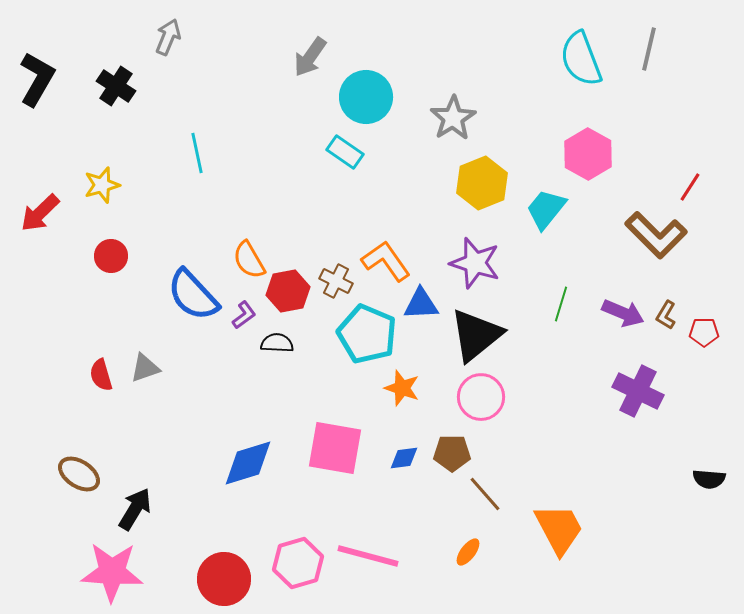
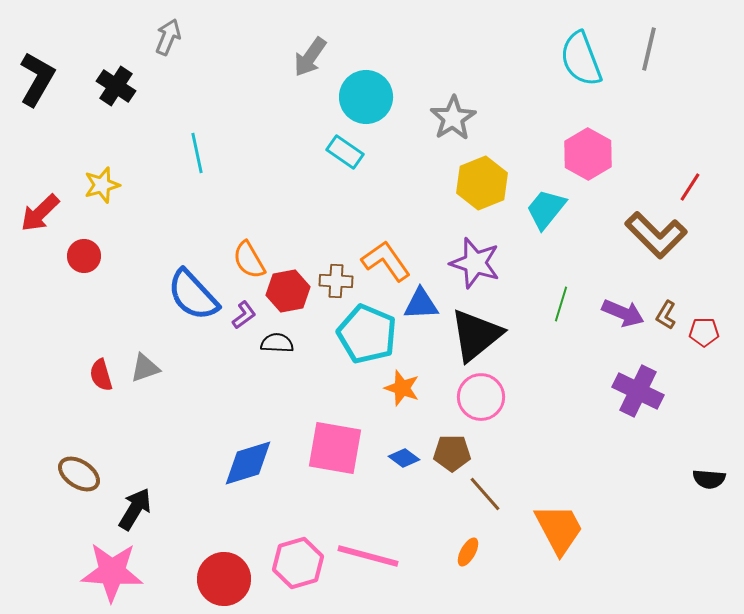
red circle at (111, 256): moved 27 px left
brown cross at (336, 281): rotated 24 degrees counterclockwise
blue diamond at (404, 458): rotated 44 degrees clockwise
orange ellipse at (468, 552): rotated 8 degrees counterclockwise
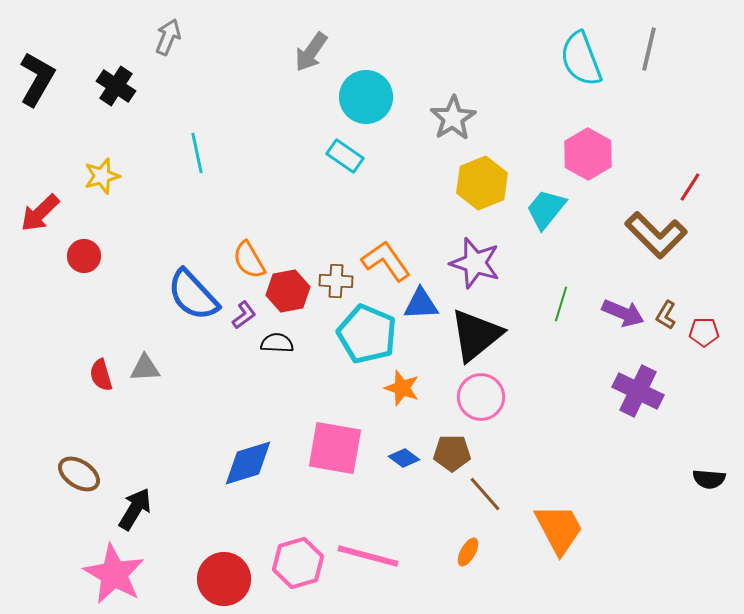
gray arrow at (310, 57): moved 1 px right, 5 px up
cyan rectangle at (345, 152): moved 4 px down
yellow star at (102, 185): moved 9 px up
gray triangle at (145, 368): rotated 16 degrees clockwise
pink star at (112, 572): moved 2 px right, 2 px down; rotated 26 degrees clockwise
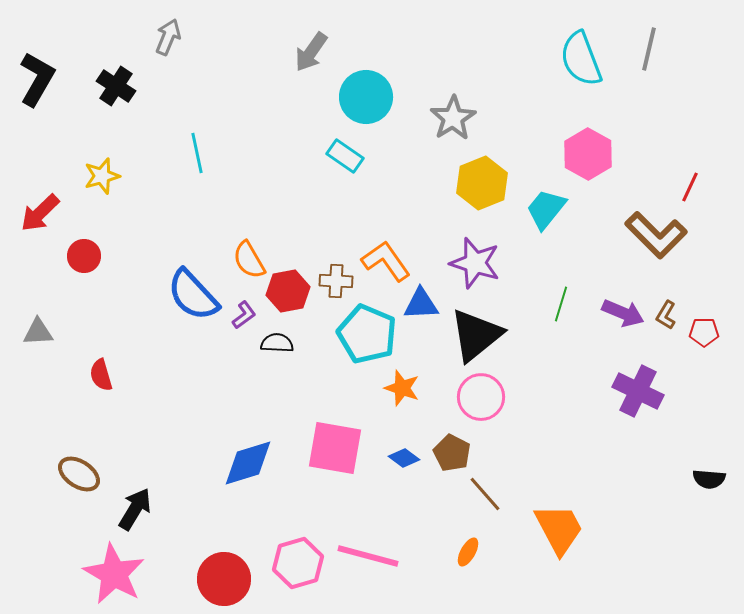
red line at (690, 187): rotated 8 degrees counterclockwise
gray triangle at (145, 368): moved 107 px left, 36 px up
brown pentagon at (452, 453): rotated 27 degrees clockwise
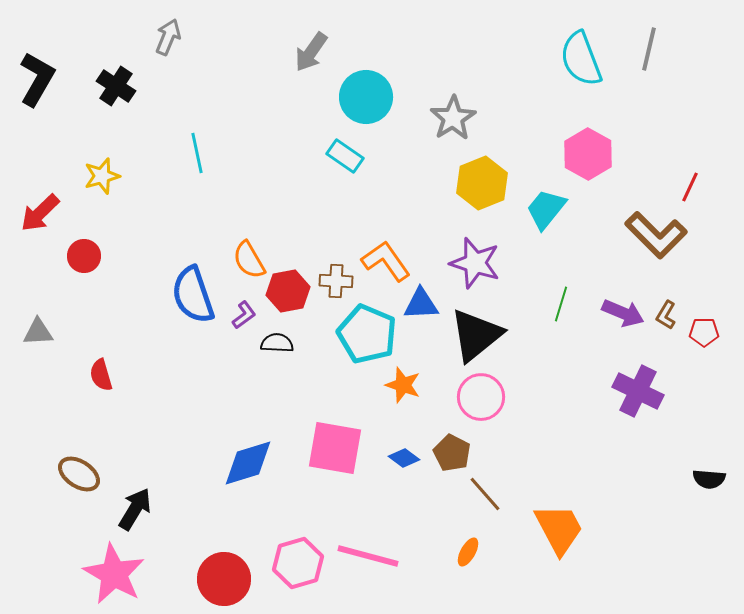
blue semicircle at (193, 295): rotated 24 degrees clockwise
orange star at (402, 388): moved 1 px right, 3 px up
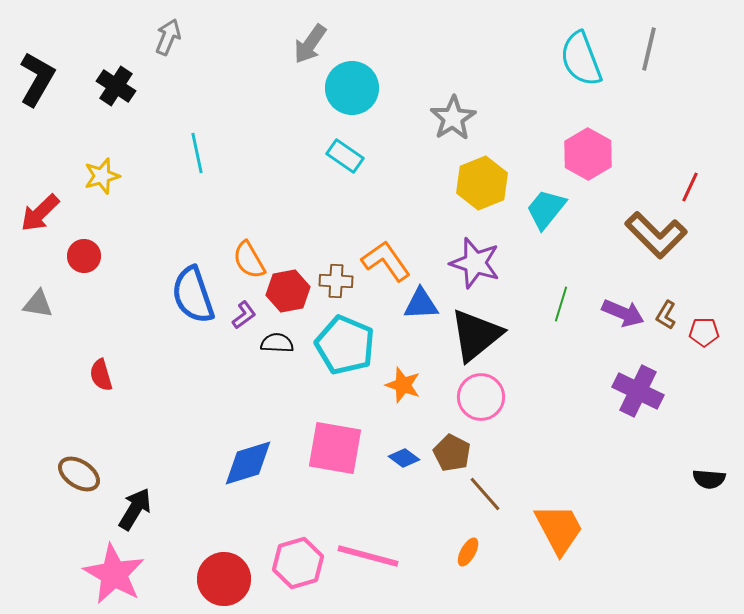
gray arrow at (311, 52): moved 1 px left, 8 px up
cyan circle at (366, 97): moved 14 px left, 9 px up
gray triangle at (38, 332): moved 28 px up; rotated 12 degrees clockwise
cyan pentagon at (367, 334): moved 22 px left, 11 px down
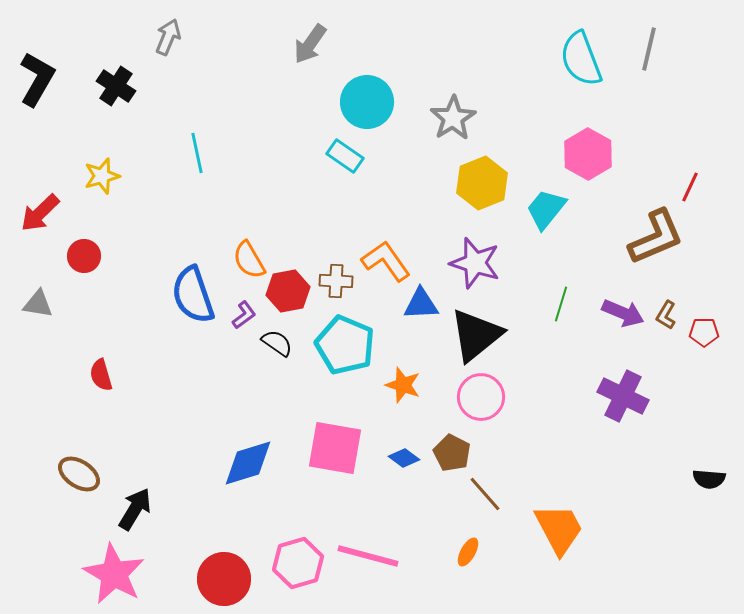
cyan circle at (352, 88): moved 15 px right, 14 px down
brown L-shape at (656, 235): moved 2 px down; rotated 68 degrees counterclockwise
black semicircle at (277, 343): rotated 32 degrees clockwise
purple cross at (638, 391): moved 15 px left, 5 px down
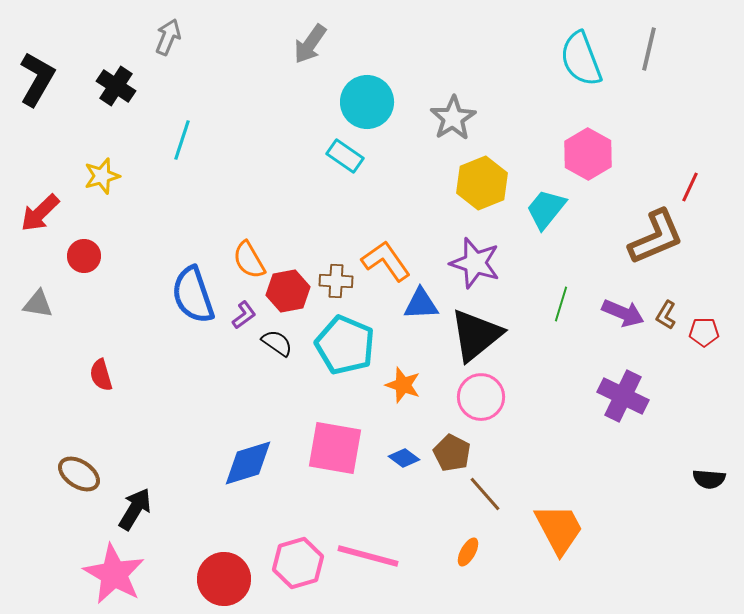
cyan line at (197, 153): moved 15 px left, 13 px up; rotated 30 degrees clockwise
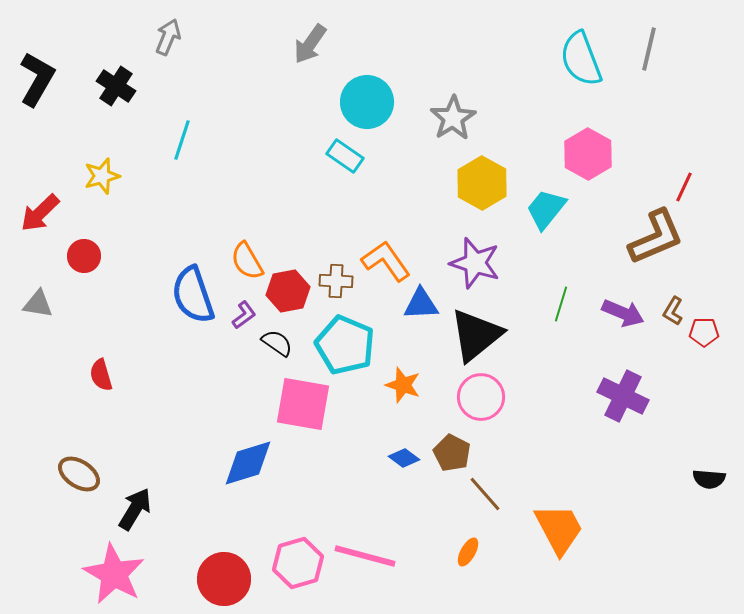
yellow hexagon at (482, 183): rotated 9 degrees counterclockwise
red line at (690, 187): moved 6 px left
orange semicircle at (249, 260): moved 2 px left, 1 px down
brown L-shape at (666, 315): moved 7 px right, 4 px up
pink square at (335, 448): moved 32 px left, 44 px up
pink line at (368, 556): moved 3 px left
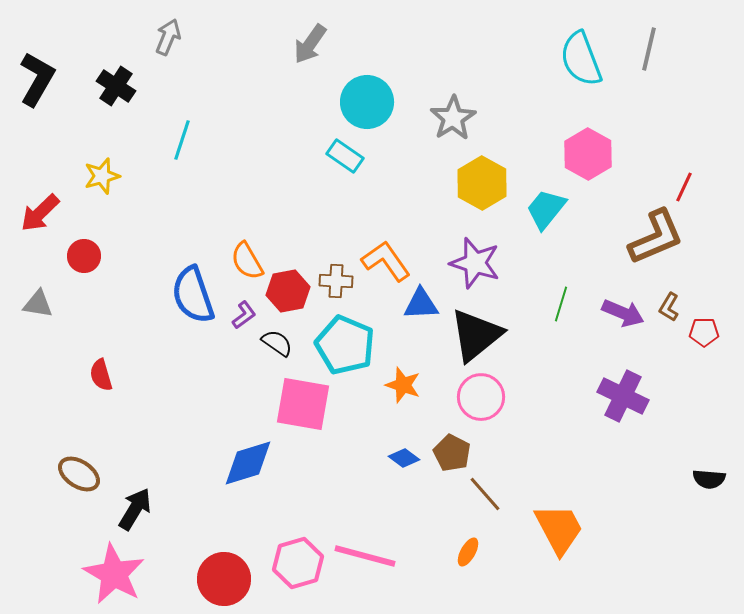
brown L-shape at (673, 311): moved 4 px left, 4 px up
